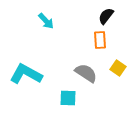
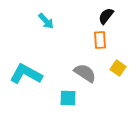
gray semicircle: moved 1 px left
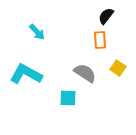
cyan arrow: moved 9 px left, 11 px down
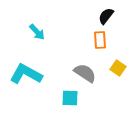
cyan square: moved 2 px right
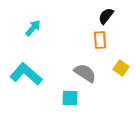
cyan arrow: moved 4 px left, 4 px up; rotated 96 degrees counterclockwise
yellow square: moved 3 px right
cyan L-shape: rotated 12 degrees clockwise
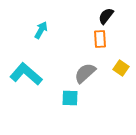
cyan arrow: moved 8 px right, 2 px down; rotated 12 degrees counterclockwise
orange rectangle: moved 1 px up
gray semicircle: rotated 75 degrees counterclockwise
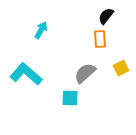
yellow square: rotated 28 degrees clockwise
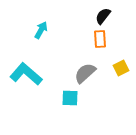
black semicircle: moved 3 px left
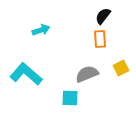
cyan arrow: rotated 42 degrees clockwise
gray semicircle: moved 2 px right, 1 px down; rotated 20 degrees clockwise
